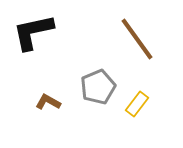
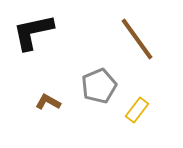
gray pentagon: moved 1 px right, 1 px up
yellow rectangle: moved 6 px down
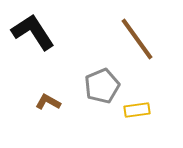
black L-shape: rotated 69 degrees clockwise
gray pentagon: moved 3 px right
yellow rectangle: rotated 45 degrees clockwise
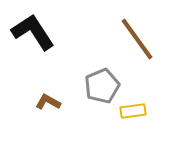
yellow rectangle: moved 4 px left, 1 px down
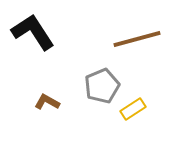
brown line: rotated 69 degrees counterclockwise
brown L-shape: moved 1 px left
yellow rectangle: moved 2 px up; rotated 25 degrees counterclockwise
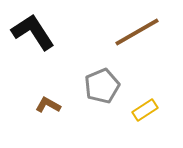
brown line: moved 7 px up; rotated 15 degrees counterclockwise
brown L-shape: moved 1 px right, 3 px down
yellow rectangle: moved 12 px right, 1 px down
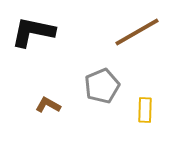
black L-shape: rotated 45 degrees counterclockwise
yellow rectangle: rotated 55 degrees counterclockwise
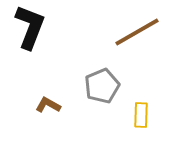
black L-shape: moved 3 px left, 5 px up; rotated 99 degrees clockwise
yellow rectangle: moved 4 px left, 5 px down
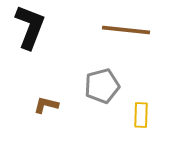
brown line: moved 11 px left, 2 px up; rotated 36 degrees clockwise
gray pentagon: rotated 8 degrees clockwise
brown L-shape: moved 2 px left; rotated 15 degrees counterclockwise
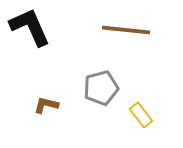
black L-shape: rotated 45 degrees counterclockwise
gray pentagon: moved 1 px left, 2 px down
yellow rectangle: rotated 40 degrees counterclockwise
